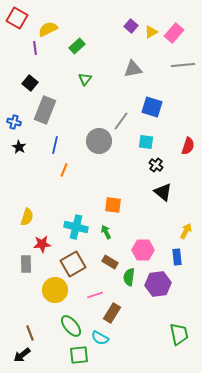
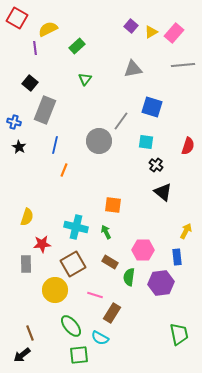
purple hexagon at (158, 284): moved 3 px right, 1 px up
pink line at (95, 295): rotated 35 degrees clockwise
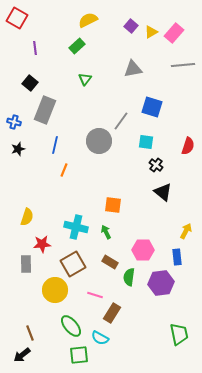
yellow semicircle at (48, 29): moved 40 px right, 9 px up
black star at (19, 147): moved 1 px left, 2 px down; rotated 24 degrees clockwise
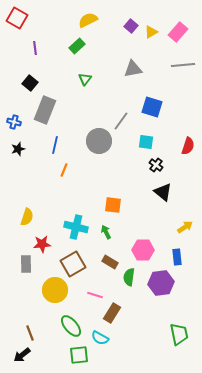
pink rectangle at (174, 33): moved 4 px right, 1 px up
yellow arrow at (186, 231): moved 1 px left, 4 px up; rotated 28 degrees clockwise
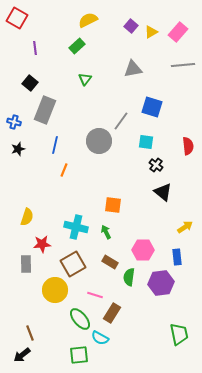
red semicircle at (188, 146): rotated 24 degrees counterclockwise
green ellipse at (71, 326): moved 9 px right, 7 px up
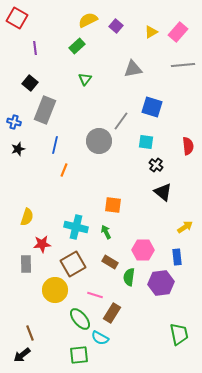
purple square at (131, 26): moved 15 px left
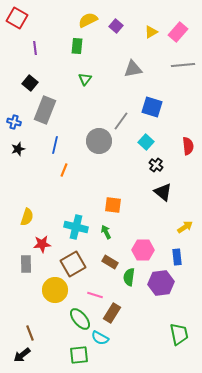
green rectangle at (77, 46): rotated 42 degrees counterclockwise
cyan square at (146, 142): rotated 35 degrees clockwise
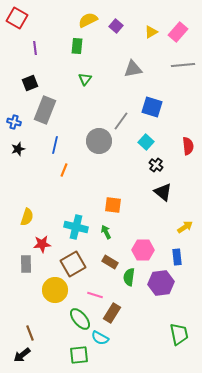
black square at (30, 83): rotated 28 degrees clockwise
